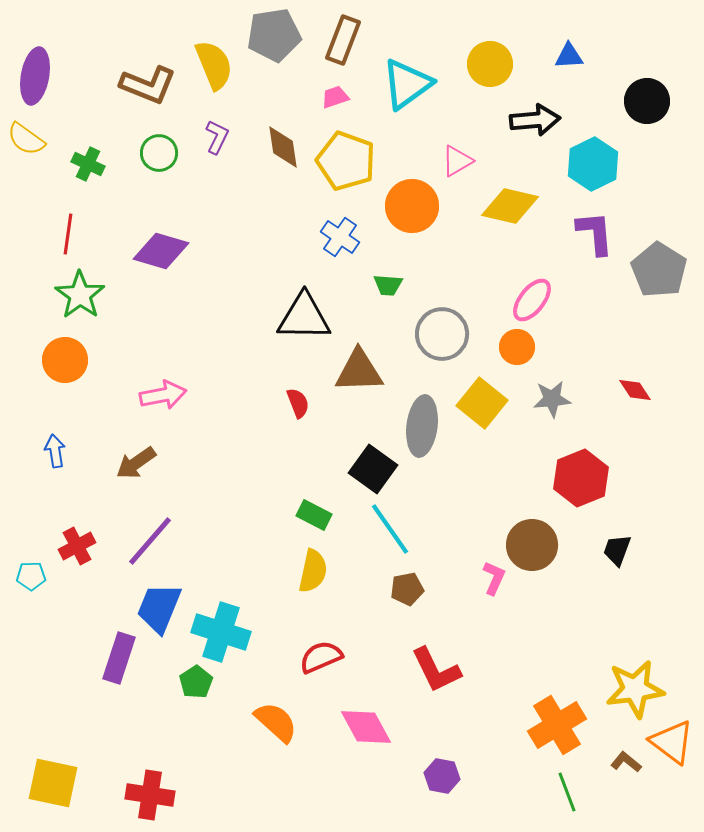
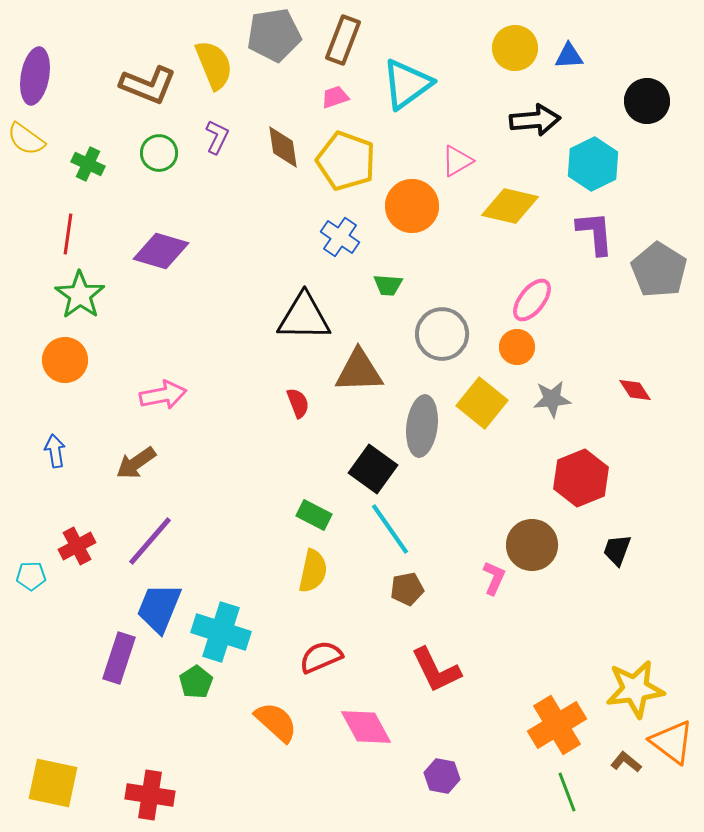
yellow circle at (490, 64): moved 25 px right, 16 px up
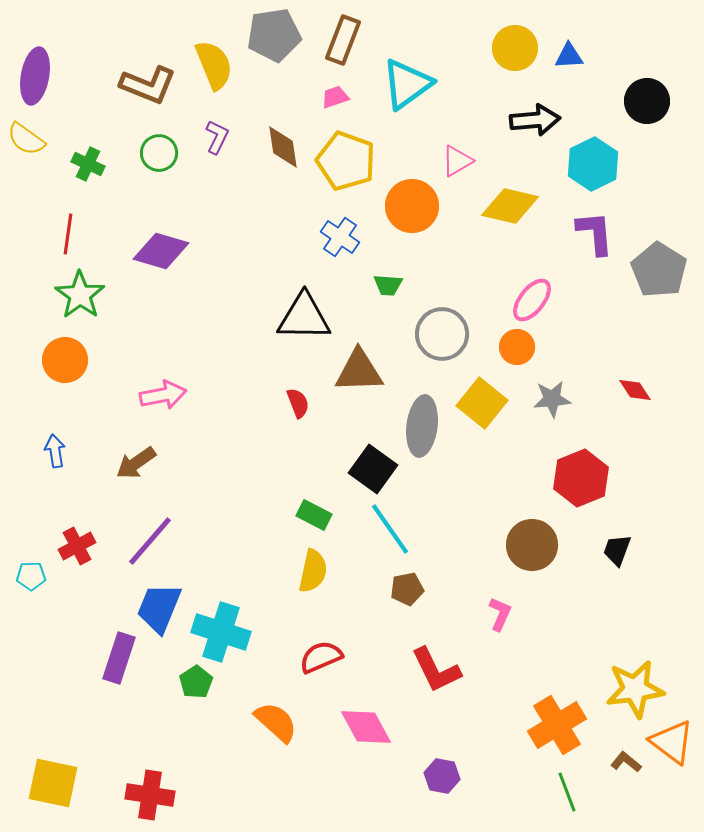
pink L-shape at (494, 578): moved 6 px right, 36 px down
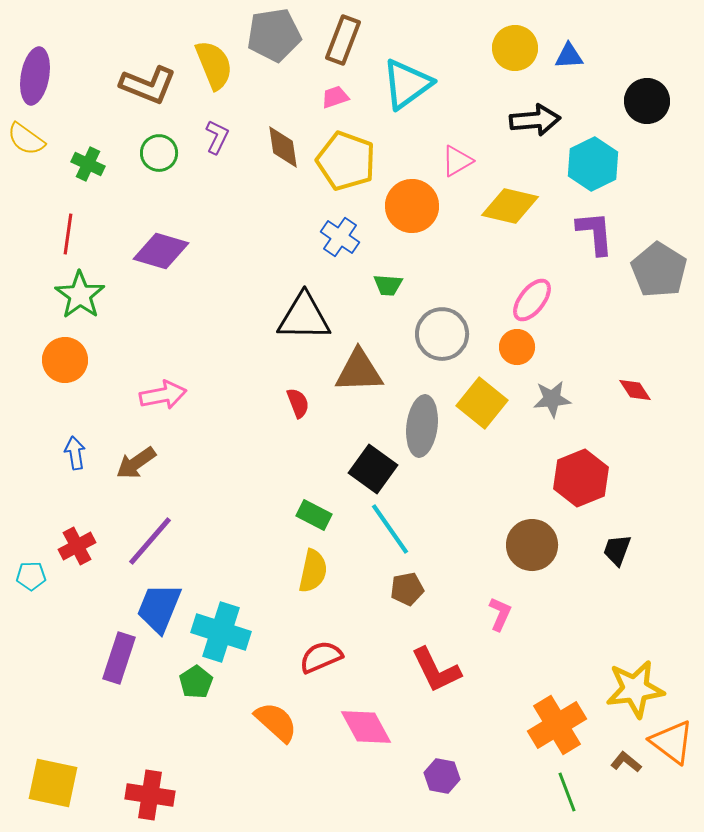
blue arrow at (55, 451): moved 20 px right, 2 px down
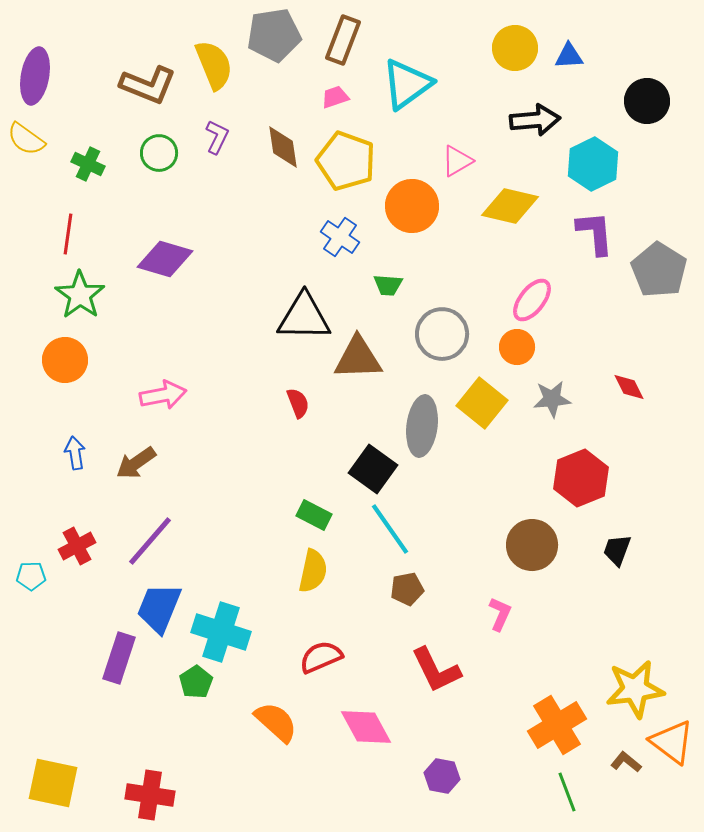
purple diamond at (161, 251): moved 4 px right, 8 px down
brown triangle at (359, 371): moved 1 px left, 13 px up
red diamond at (635, 390): moved 6 px left, 3 px up; rotated 8 degrees clockwise
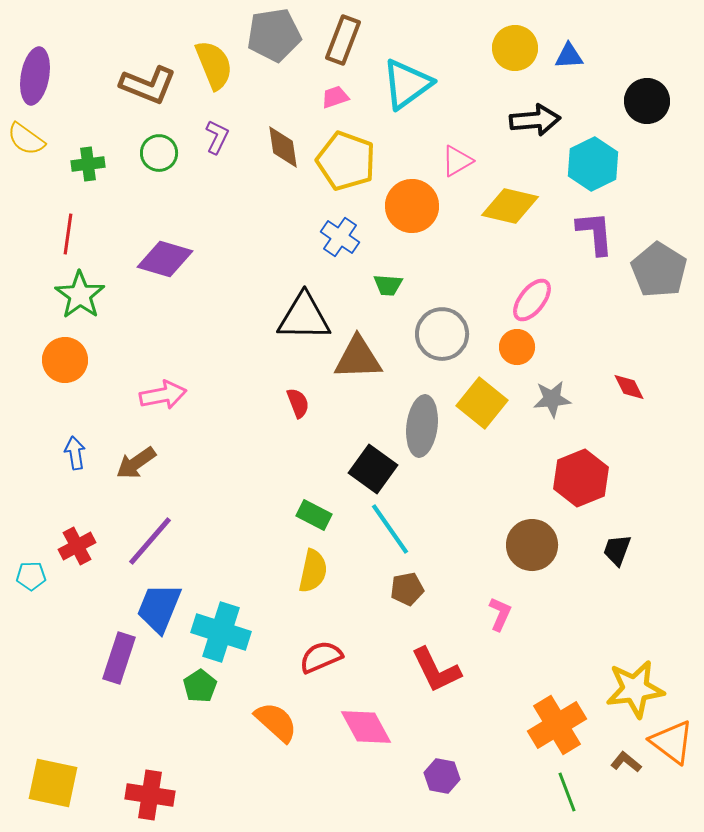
green cross at (88, 164): rotated 32 degrees counterclockwise
green pentagon at (196, 682): moved 4 px right, 4 px down
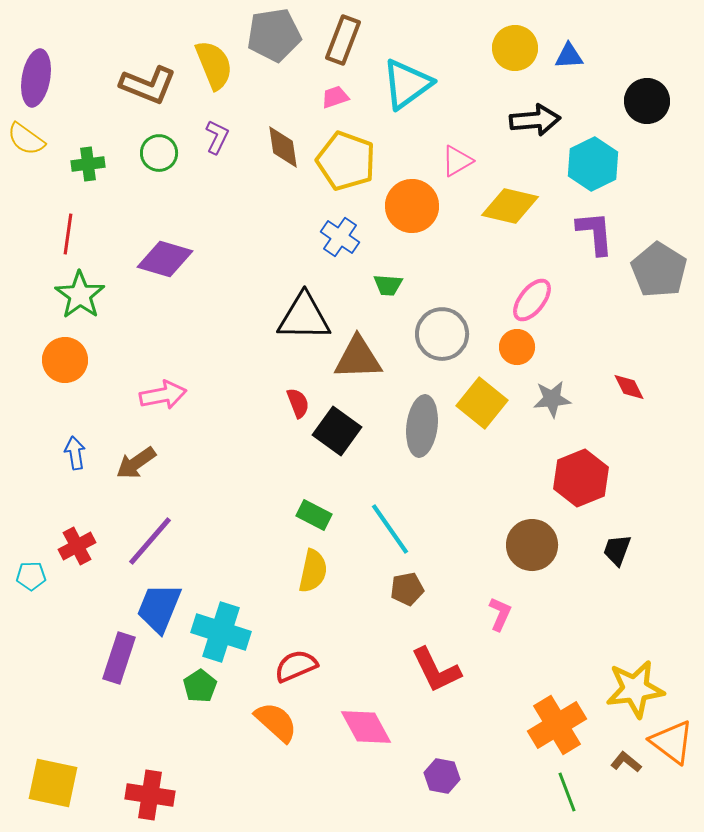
purple ellipse at (35, 76): moved 1 px right, 2 px down
black square at (373, 469): moved 36 px left, 38 px up
red semicircle at (321, 657): moved 25 px left, 9 px down
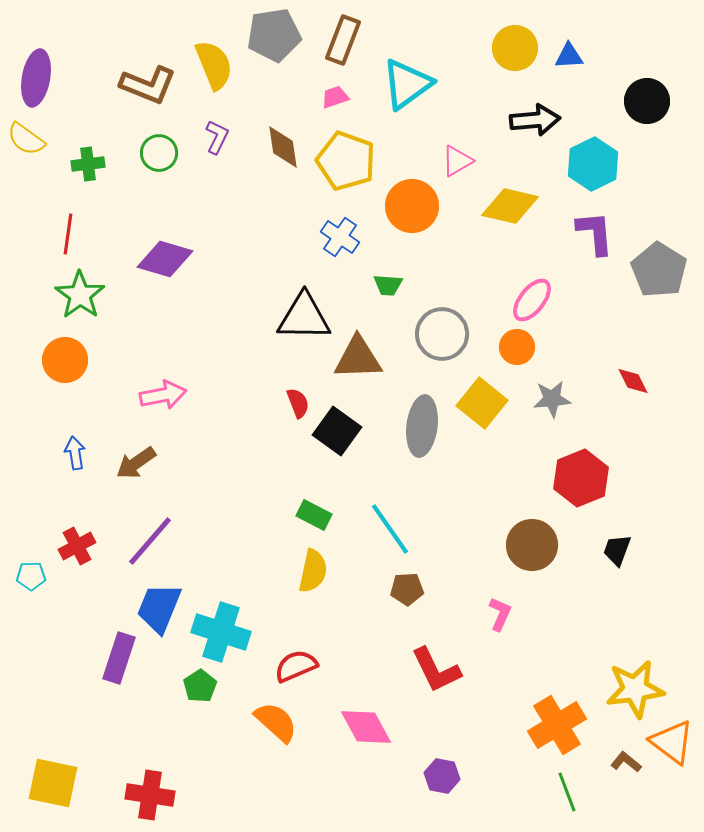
red diamond at (629, 387): moved 4 px right, 6 px up
brown pentagon at (407, 589): rotated 8 degrees clockwise
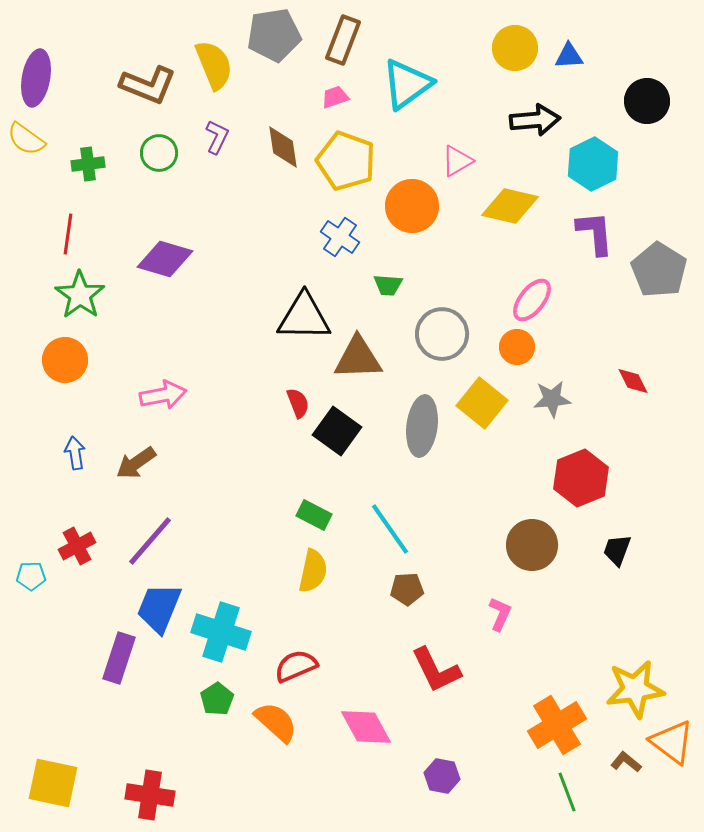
green pentagon at (200, 686): moved 17 px right, 13 px down
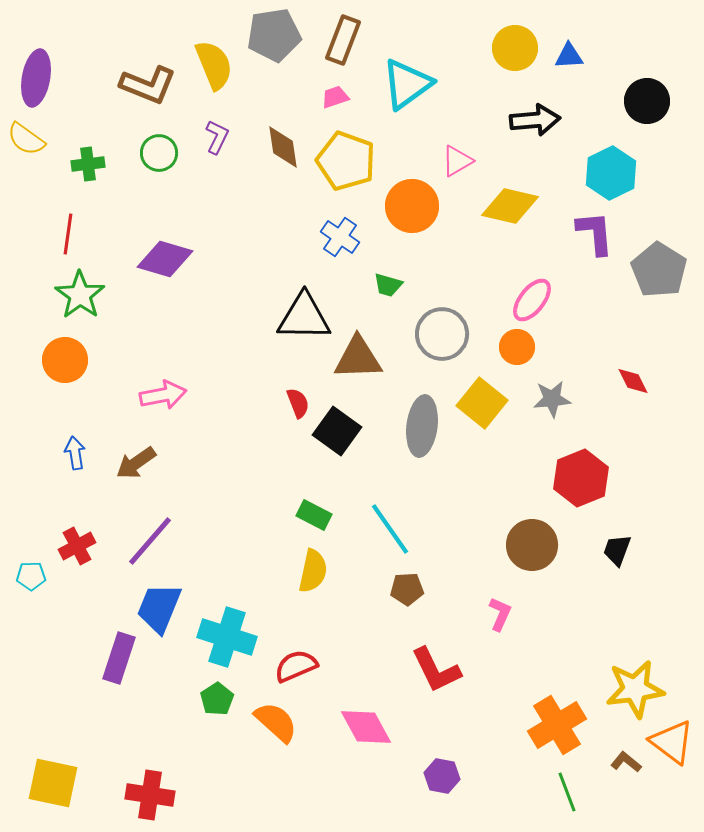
cyan hexagon at (593, 164): moved 18 px right, 9 px down
green trapezoid at (388, 285): rotated 12 degrees clockwise
cyan cross at (221, 632): moved 6 px right, 5 px down
